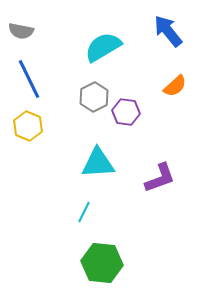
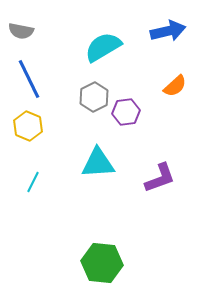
blue arrow: rotated 116 degrees clockwise
purple hexagon: rotated 16 degrees counterclockwise
cyan line: moved 51 px left, 30 px up
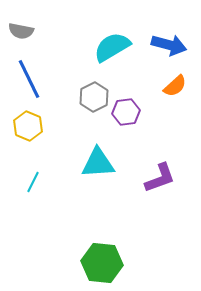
blue arrow: moved 1 px right, 14 px down; rotated 28 degrees clockwise
cyan semicircle: moved 9 px right
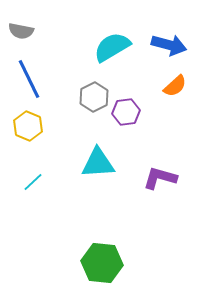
purple L-shape: rotated 144 degrees counterclockwise
cyan line: rotated 20 degrees clockwise
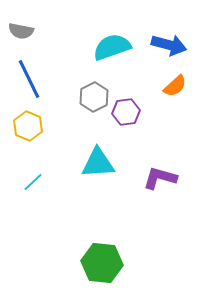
cyan semicircle: rotated 12 degrees clockwise
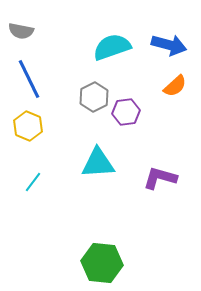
cyan line: rotated 10 degrees counterclockwise
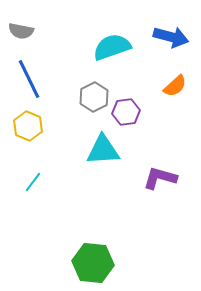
blue arrow: moved 2 px right, 8 px up
cyan triangle: moved 5 px right, 13 px up
green hexagon: moved 9 px left
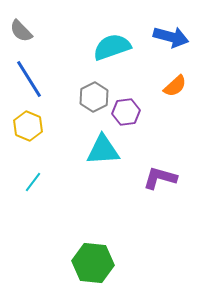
gray semicircle: rotated 35 degrees clockwise
blue line: rotated 6 degrees counterclockwise
